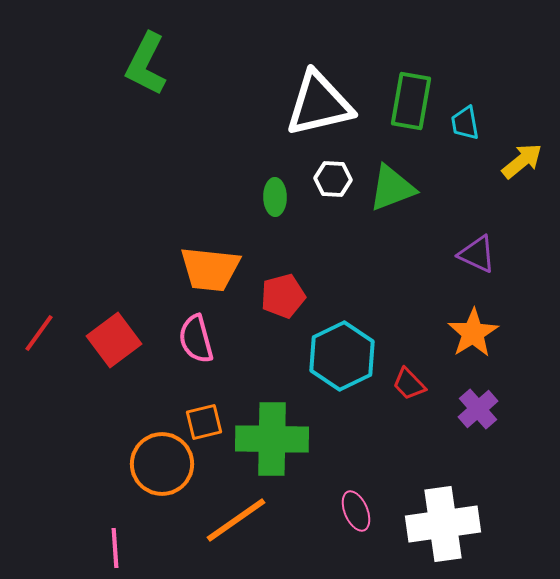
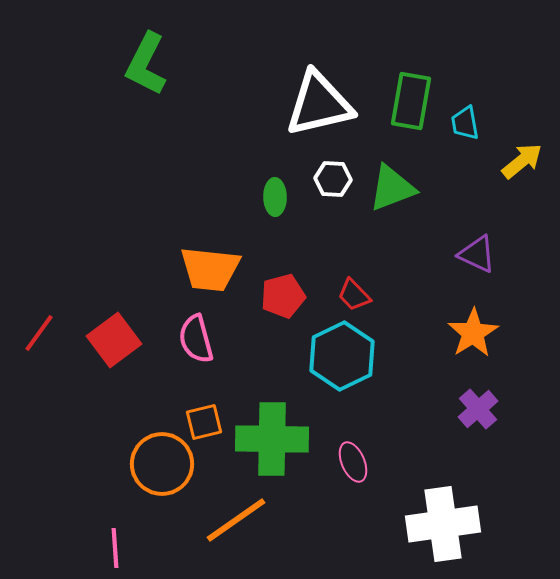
red trapezoid: moved 55 px left, 89 px up
pink ellipse: moved 3 px left, 49 px up
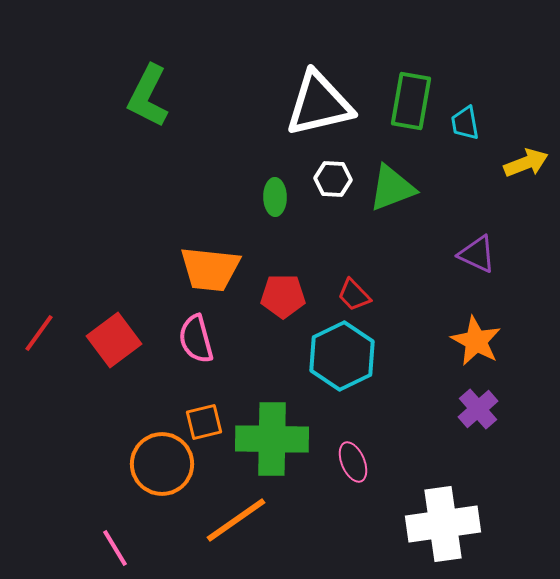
green L-shape: moved 2 px right, 32 px down
yellow arrow: moved 4 px right, 2 px down; rotated 18 degrees clockwise
red pentagon: rotated 15 degrees clockwise
orange star: moved 3 px right, 8 px down; rotated 12 degrees counterclockwise
pink line: rotated 27 degrees counterclockwise
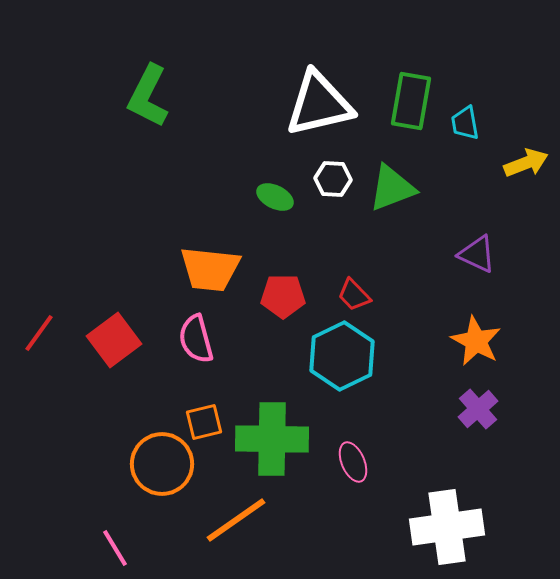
green ellipse: rotated 63 degrees counterclockwise
white cross: moved 4 px right, 3 px down
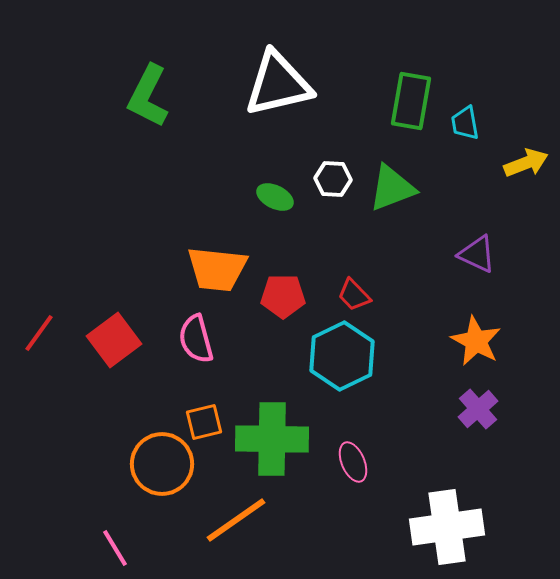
white triangle: moved 41 px left, 20 px up
orange trapezoid: moved 7 px right
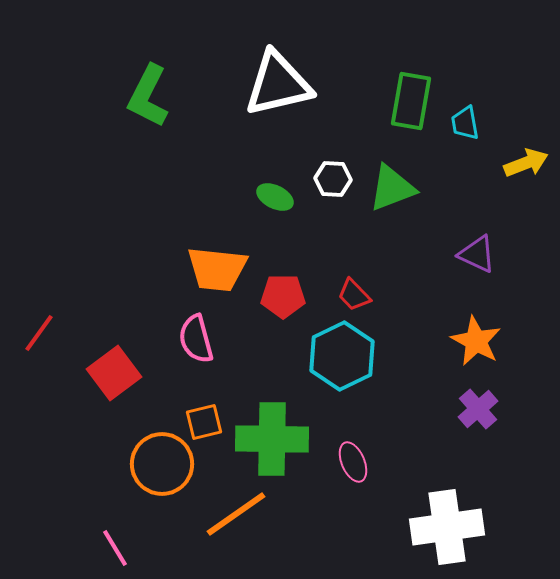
red square: moved 33 px down
orange line: moved 6 px up
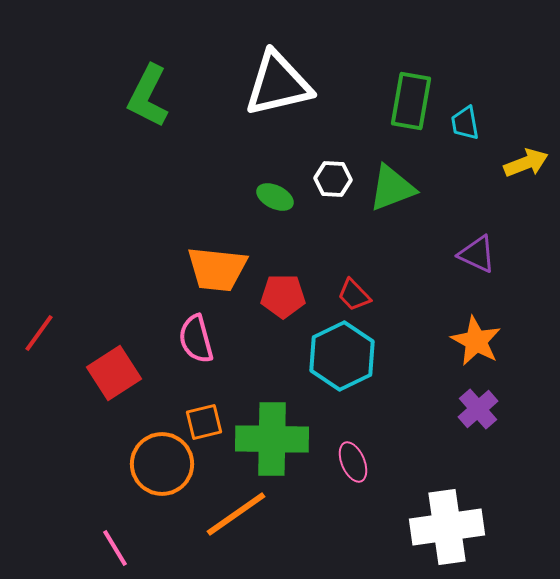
red square: rotated 4 degrees clockwise
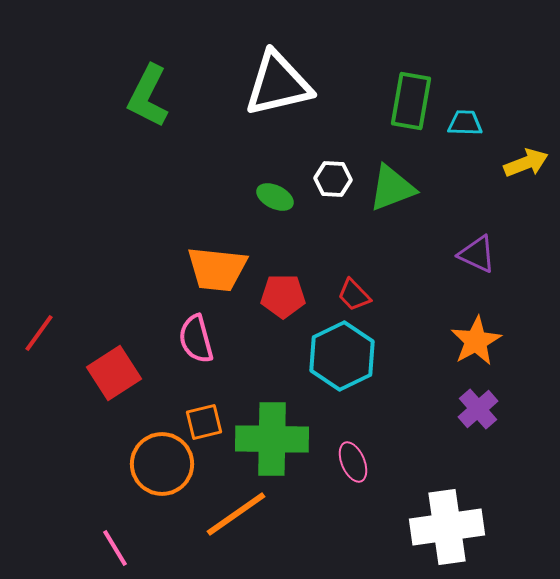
cyan trapezoid: rotated 102 degrees clockwise
orange star: rotated 15 degrees clockwise
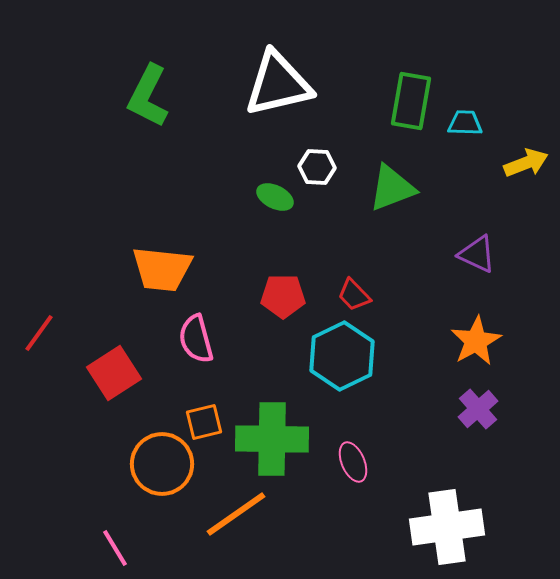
white hexagon: moved 16 px left, 12 px up
orange trapezoid: moved 55 px left
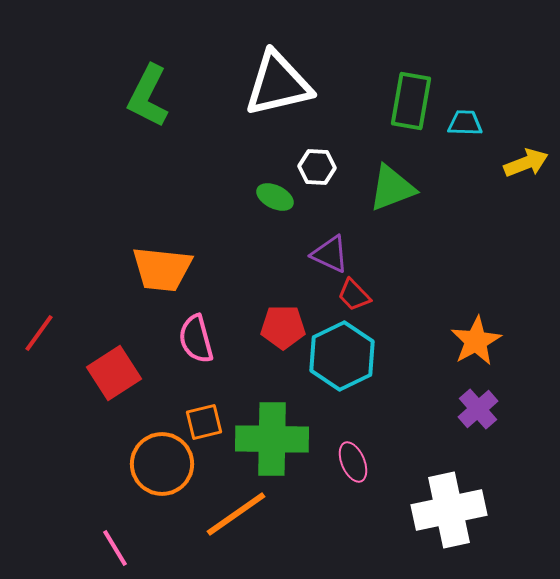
purple triangle: moved 147 px left
red pentagon: moved 31 px down
white cross: moved 2 px right, 17 px up; rotated 4 degrees counterclockwise
